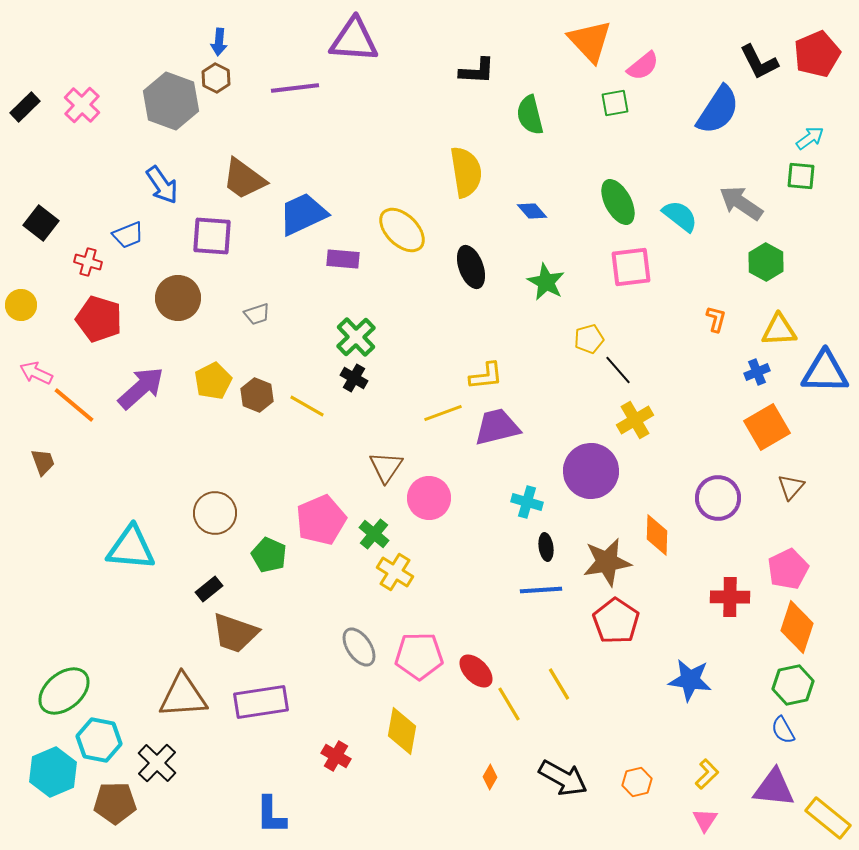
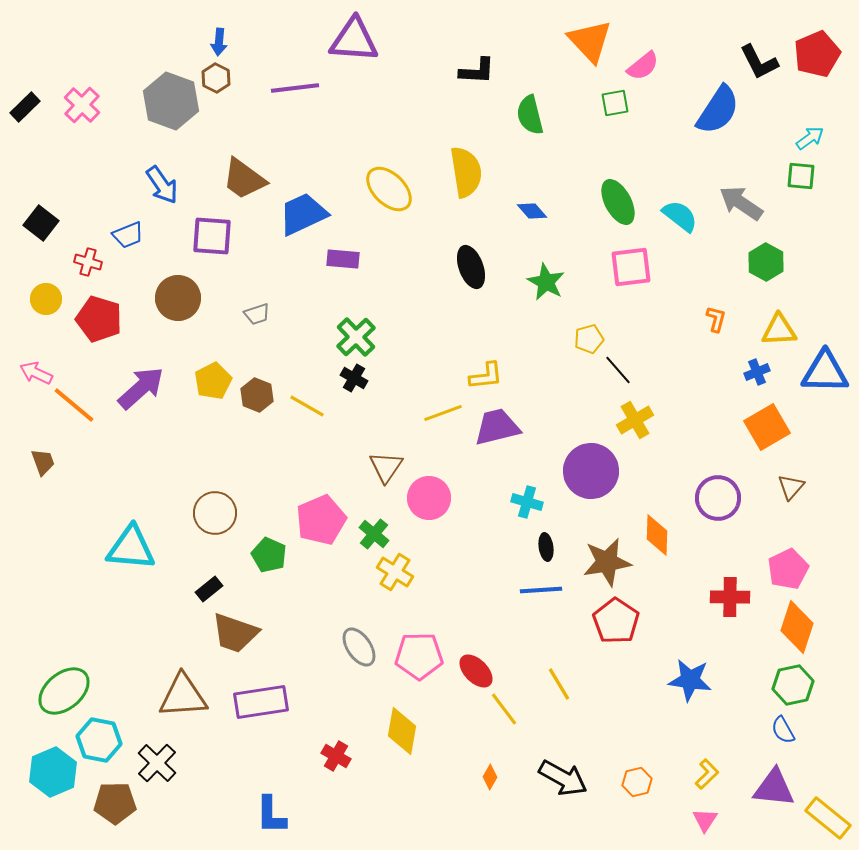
yellow ellipse at (402, 230): moved 13 px left, 41 px up
yellow circle at (21, 305): moved 25 px right, 6 px up
yellow line at (509, 704): moved 5 px left, 5 px down; rotated 6 degrees counterclockwise
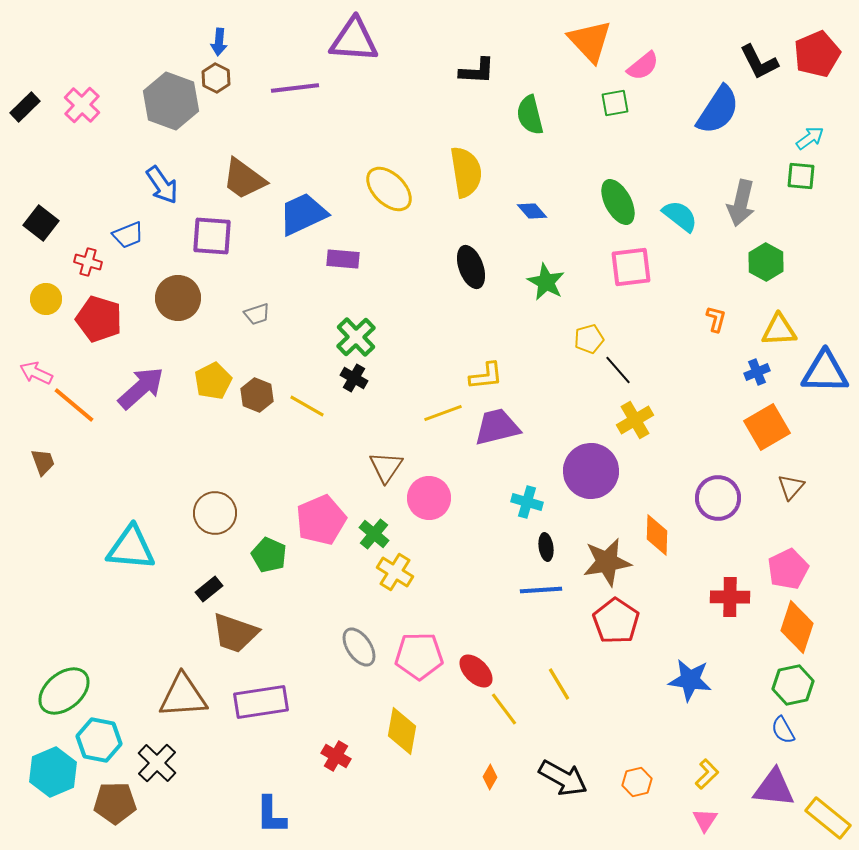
gray arrow at (741, 203): rotated 111 degrees counterclockwise
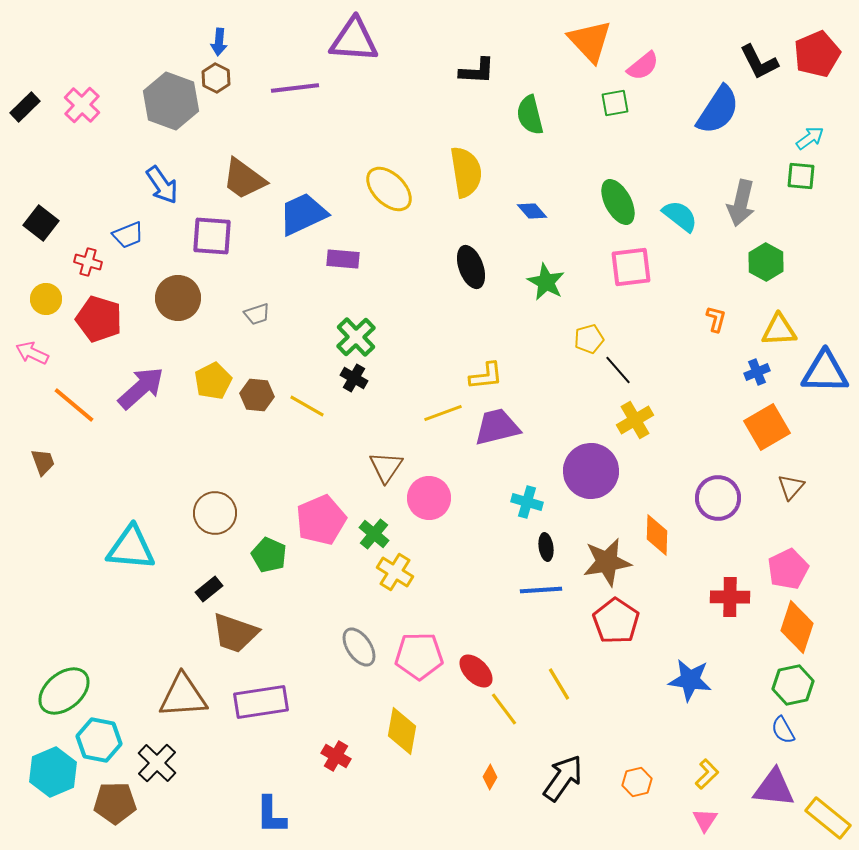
pink arrow at (36, 373): moved 4 px left, 20 px up
brown hexagon at (257, 395): rotated 16 degrees counterclockwise
black arrow at (563, 778): rotated 84 degrees counterclockwise
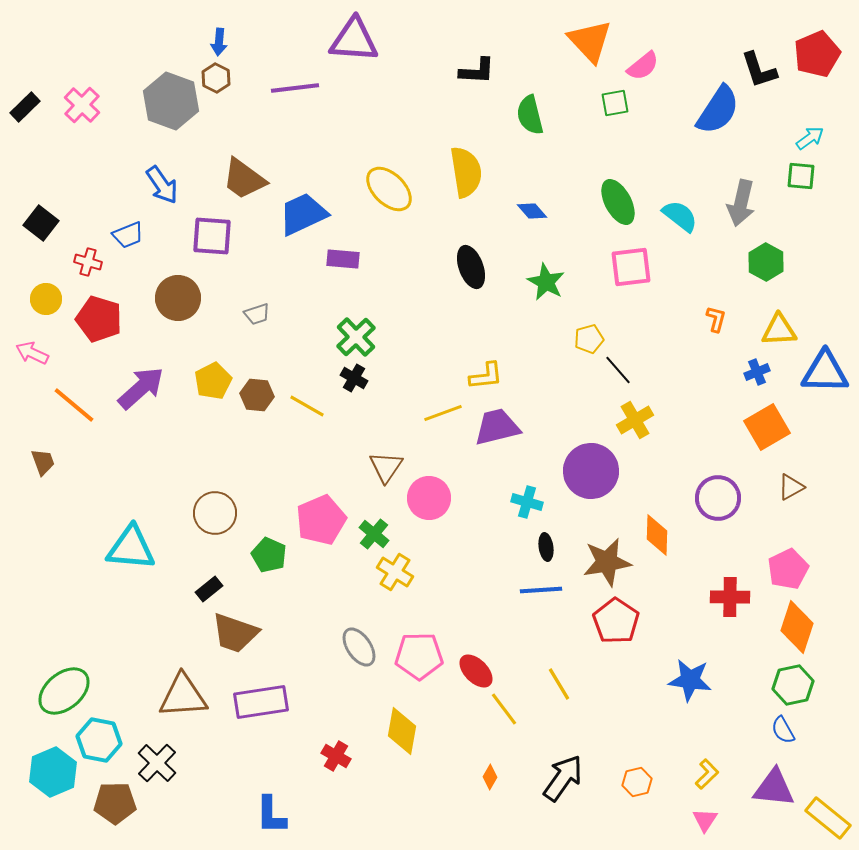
black L-shape at (759, 62): moved 8 px down; rotated 9 degrees clockwise
brown triangle at (791, 487): rotated 20 degrees clockwise
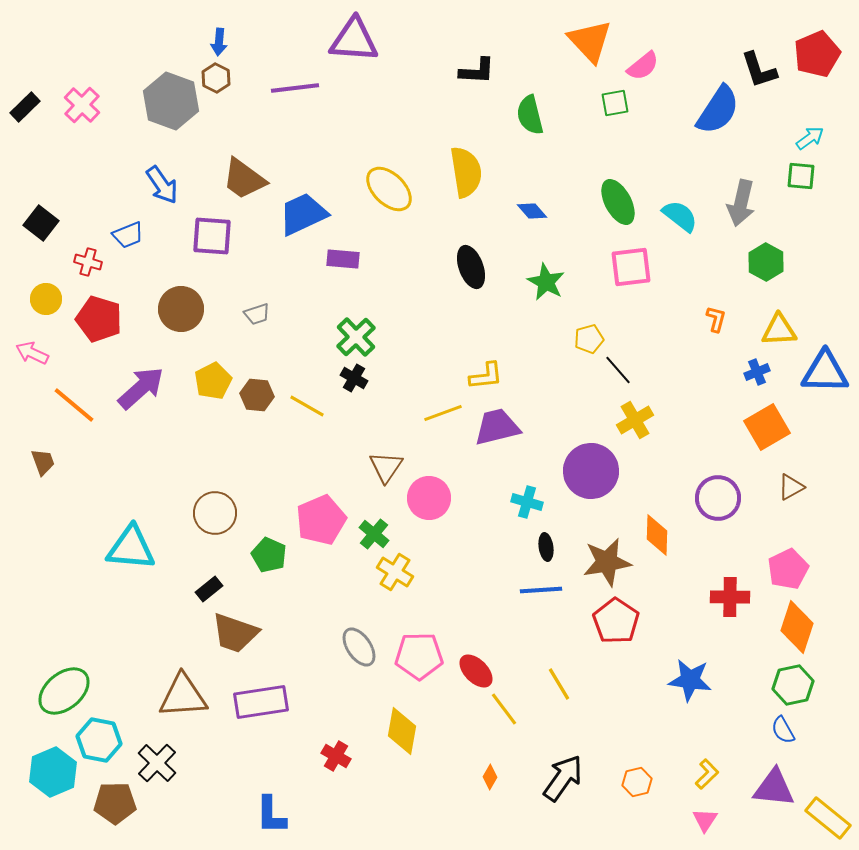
brown circle at (178, 298): moved 3 px right, 11 px down
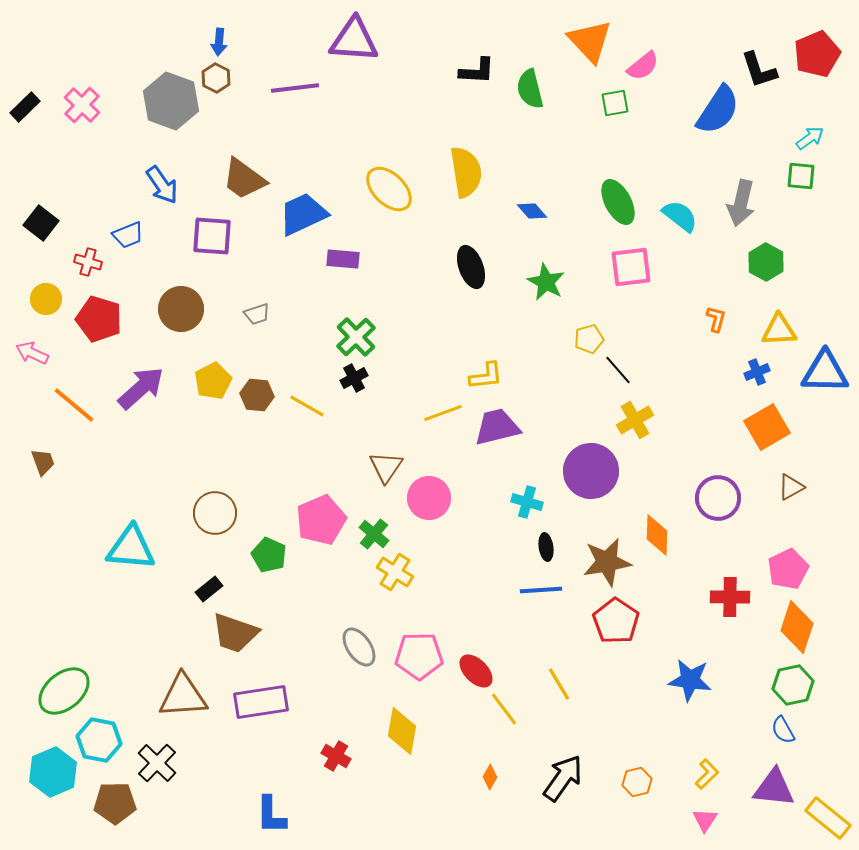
green semicircle at (530, 115): moved 26 px up
black cross at (354, 378): rotated 32 degrees clockwise
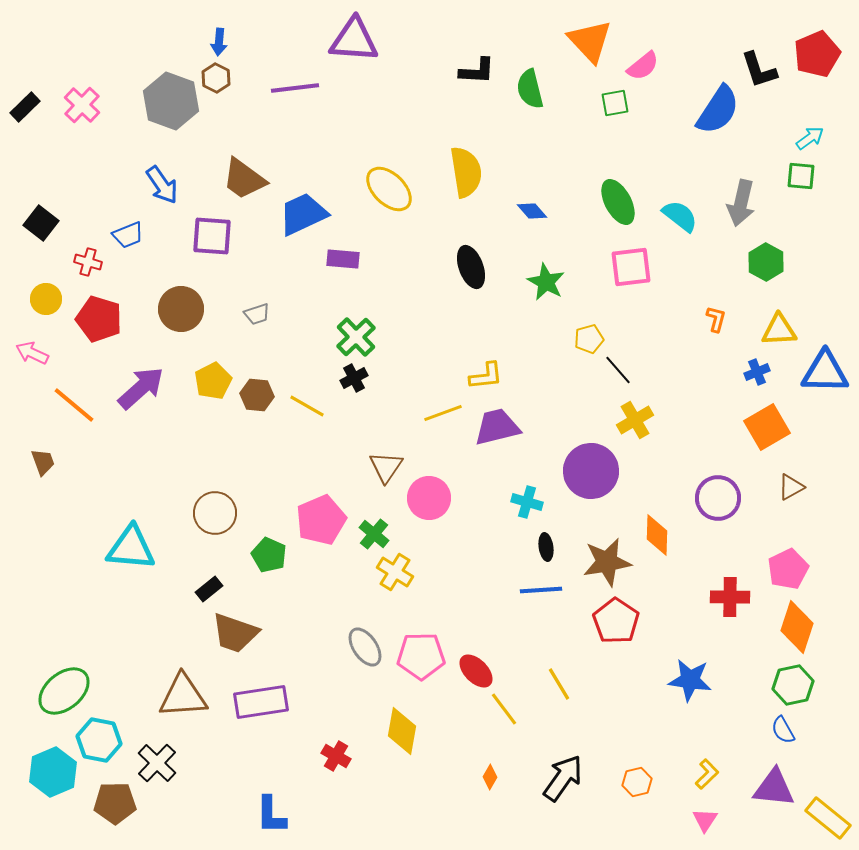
gray ellipse at (359, 647): moved 6 px right
pink pentagon at (419, 656): moved 2 px right
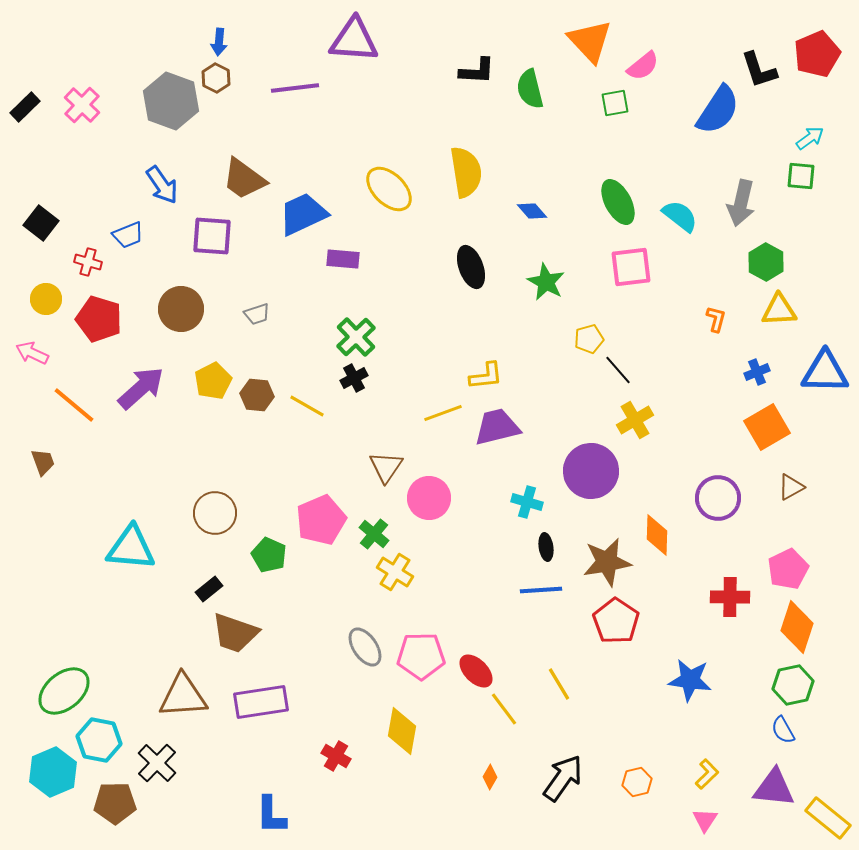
yellow triangle at (779, 330): moved 20 px up
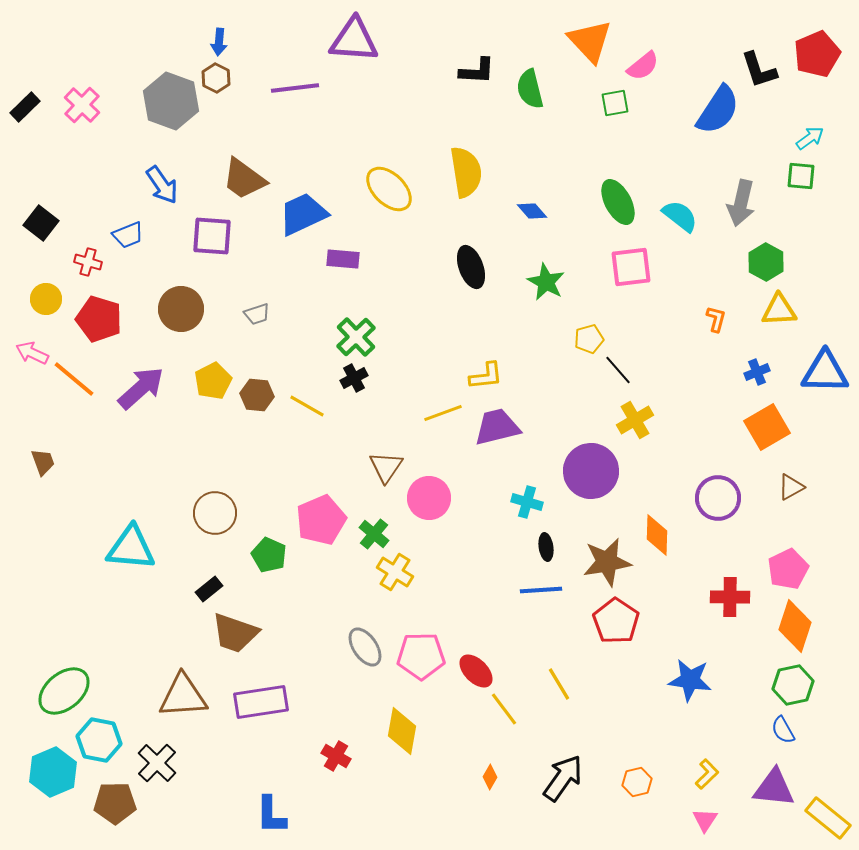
orange line at (74, 405): moved 26 px up
orange diamond at (797, 627): moved 2 px left, 1 px up
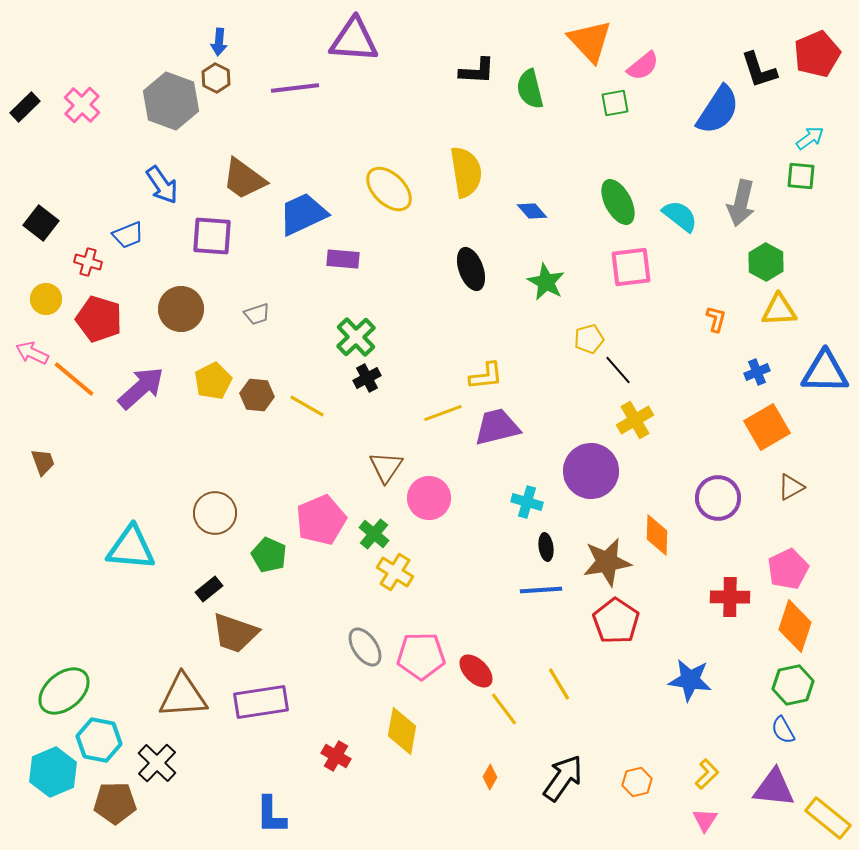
black ellipse at (471, 267): moved 2 px down
black cross at (354, 378): moved 13 px right
